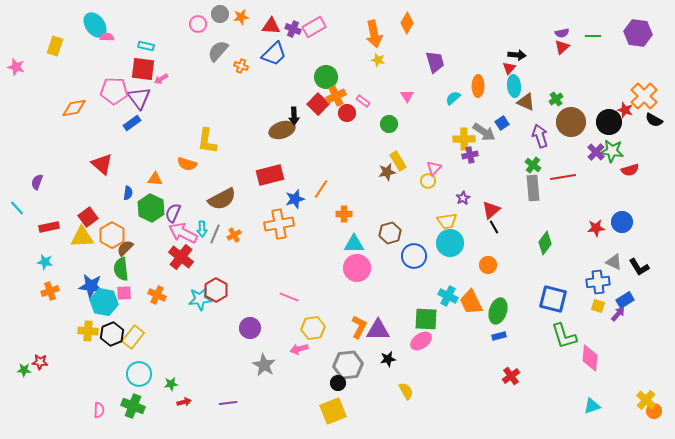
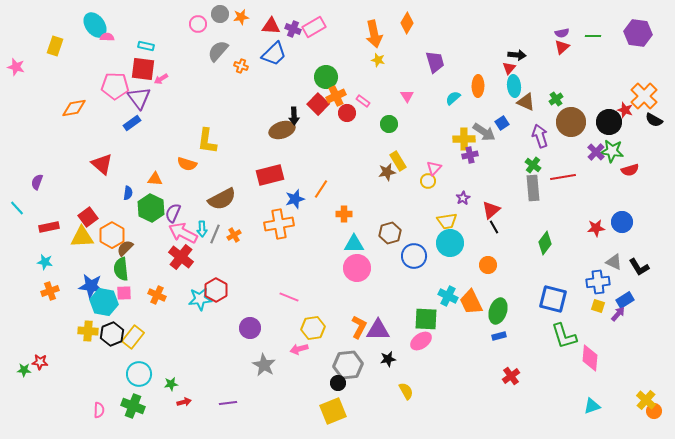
pink pentagon at (114, 91): moved 1 px right, 5 px up
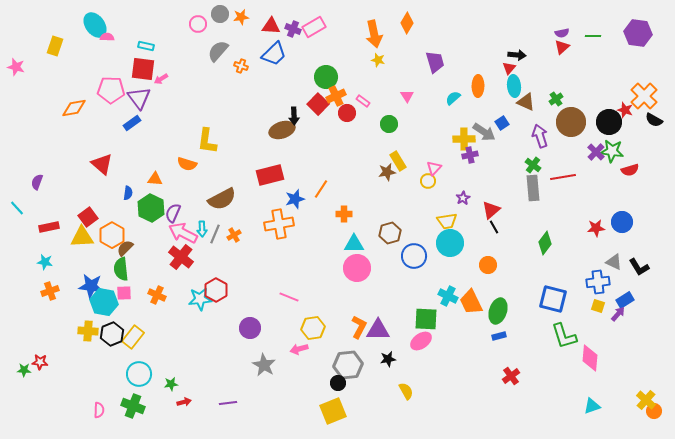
pink pentagon at (115, 86): moved 4 px left, 4 px down
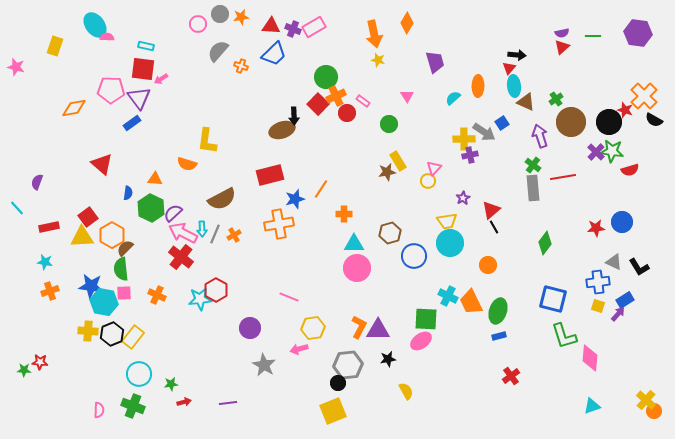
purple semicircle at (173, 213): rotated 24 degrees clockwise
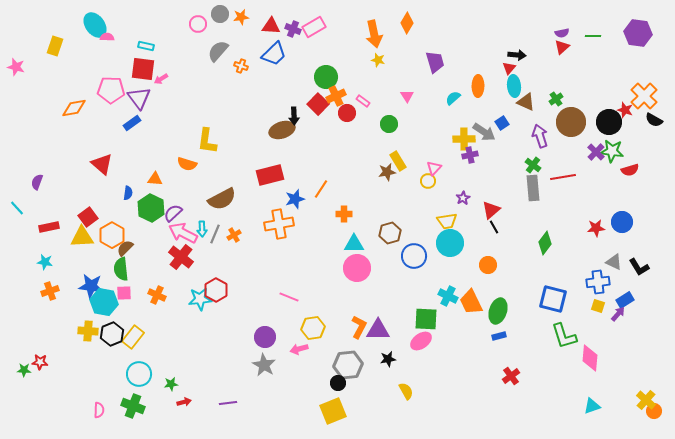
purple circle at (250, 328): moved 15 px right, 9 px down
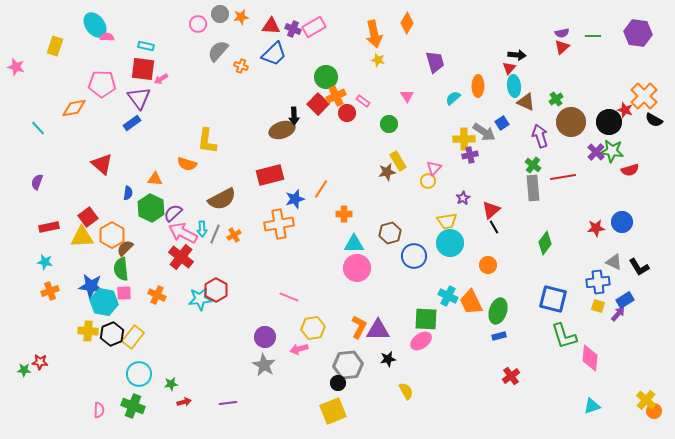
pink pentagon at (111, 90): moved 9 px left, 6 px up
cyan line at (17, 208): moved 21 px right, 80 px up
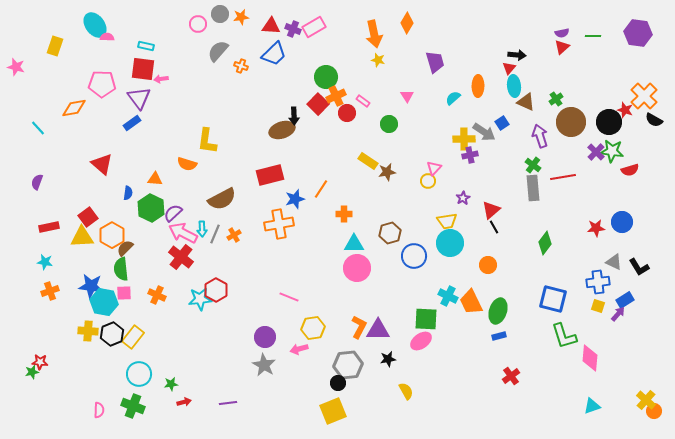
pink arrow at (161, 79): rotated 24 degrees clockwise
yellow rectangle at (398, 161): moved 30 px left; rotated 24 degrees counterclockwise
green star at (24, 370): moved 8 px right, 2 px down; rotated 16 degrees counterclockwise
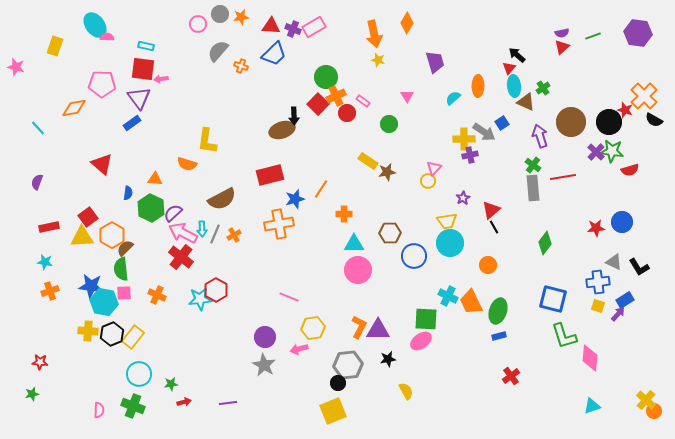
green line at (593, 36): rotated 21 degrees counterclockwise
black arrow at (517, 55): rotated 144 degrees counterclockwise
green cross at (556, 99): moved 13 px left, 11 px up
brown hexagon at (390, 233): rotated 15 degrees clockwise
pink circle at (357, 268): moved 1 px right, 2 px down
green star at (32, 372): moved 22 px down
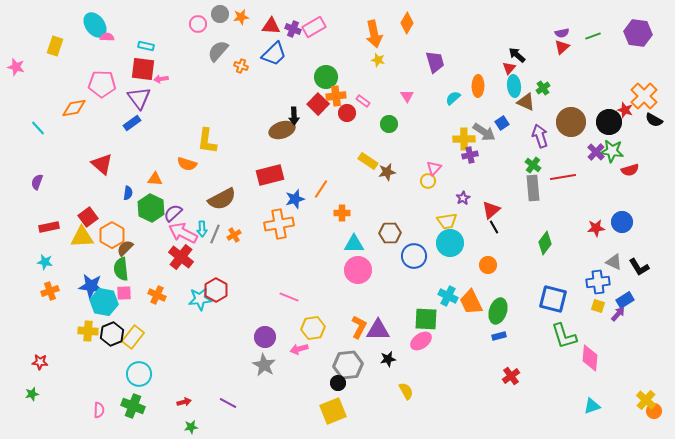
orange cross at (336, 96): rotated 18 degrees clockwise
orange cross at (344, 214): moved 2 px left, 1 px up
green star at (171, 384): moved 20 px right, 43 px down
purple line at (228, 403): rotated 36 degrees clockwise
